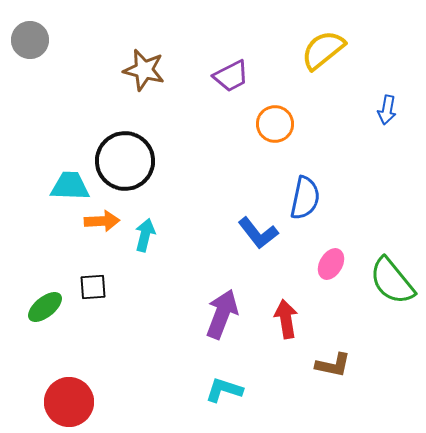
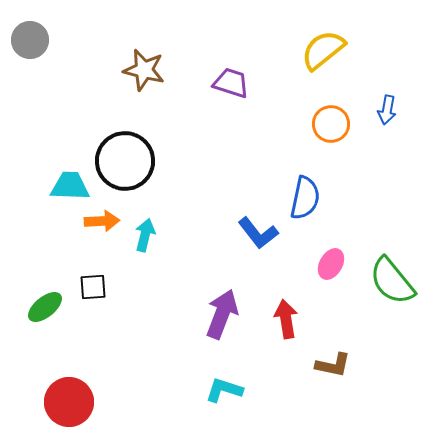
purple trapezoid: moved 7 px down; rotated 135 degrees counterclockwise
orange circle: moved 56 px right
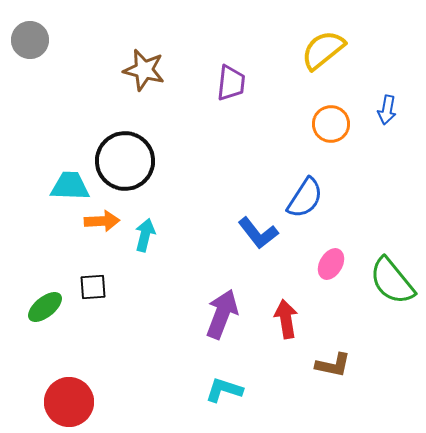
purple trapezoid: rotated 78 degrees clockwise
blue semicircle: rotated 21 degrees clockwise
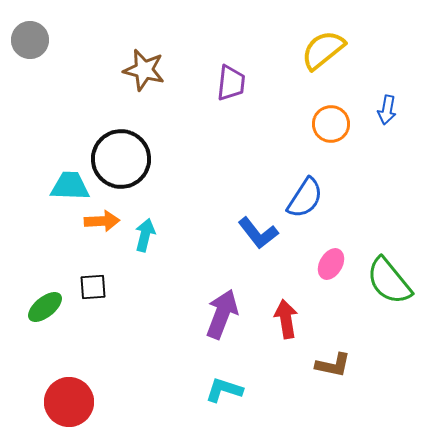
black circle: moved 4 px left, 2 px up
green semicircle: moved 3 px left
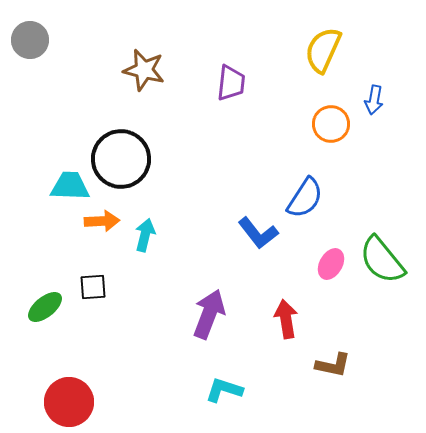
yellow semicircle: rotated 27 degrees counterclockwise
blue arrow: moved 13 px left, 10 px up
green semicircle: moved 7 px left, 21 px up
purple arrow: moved 13 px left
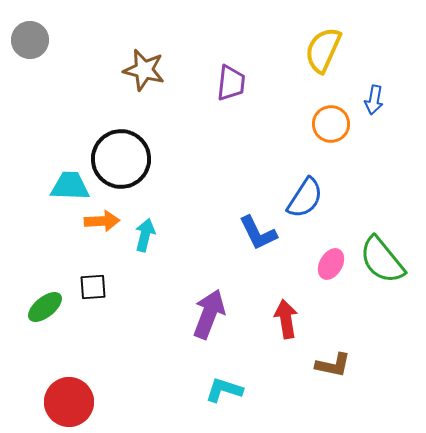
blue L-shape: rotated 12 degrees clockwise
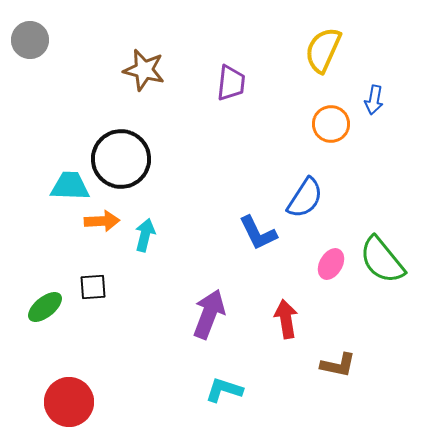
brown L-shape: moved 5 px right
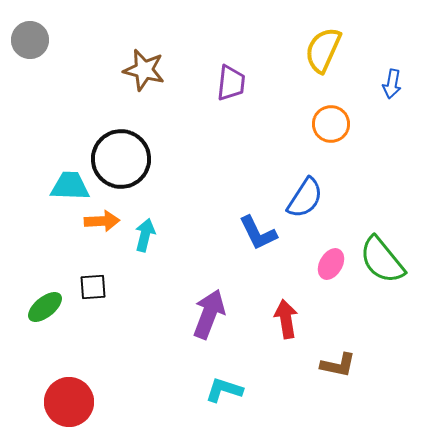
blue arrow: moved 18 px right, 16 px up
